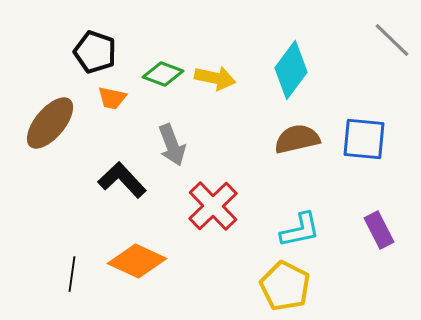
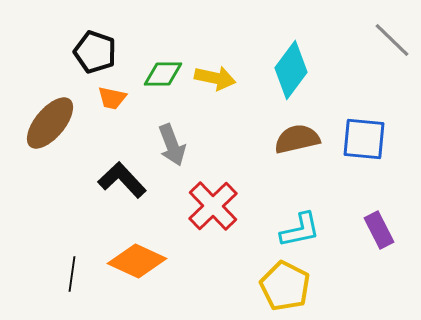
green diamond: rotated 21 degrees counterclockwise
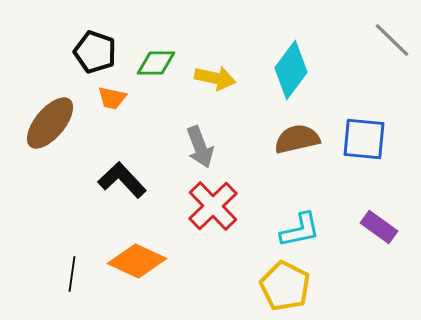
green diamond: moved 7 px left, 11 px up
gray arrow: moved 28 px right, 2 px down
purple rectangle: moved 3 px up; rotated 27 degrees counterclockwise
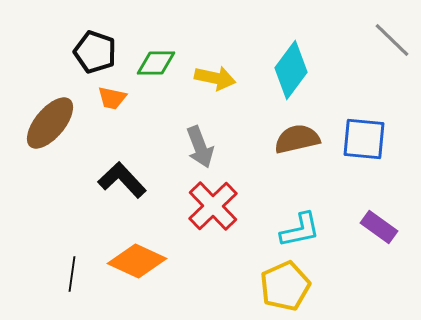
yellow pentagon: rotated 21 degrees clockwise
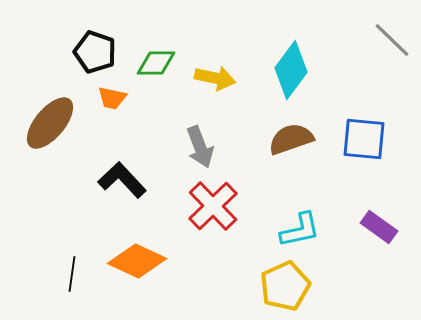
brown semicircle: moved 6 px left; rotated 6 degrees counterclockwise
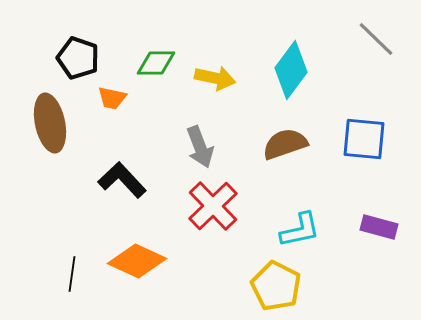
gray line: moved 16 px left, 1 px up
black pentagon: moved 17 px left, 6 px down
brown ellipse: rotated 52 degrees counterclockwise
brown semicircle: moved 6 px left, 5 px down
purple rectangle: rotated 21 degrees counterclockwise
yellow pentagon: moved 9 px left; rotated 21 degrees counterclockwise
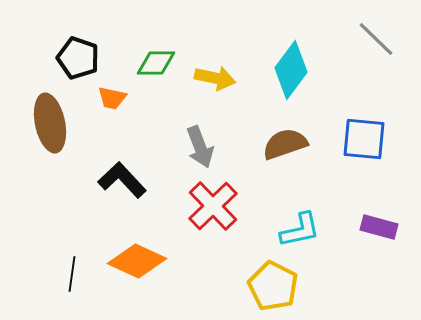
yellow pentagon: moved 3 px left
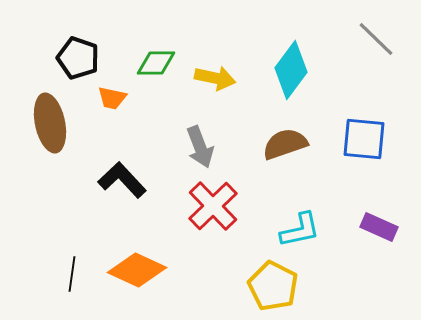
purple rectangle: rotated 9 degrees clockwise
orange diamond: moved 9 px down
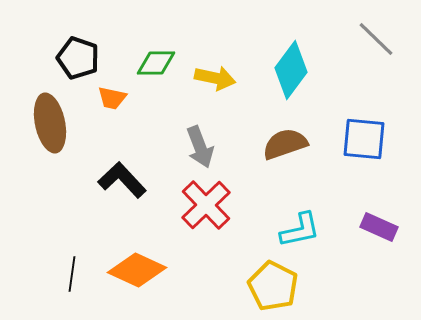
red cross: moved 7 px left, 1 px up
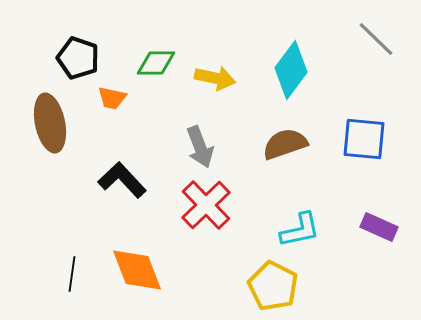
orange diamond: rotated 44 degrees clockwise
